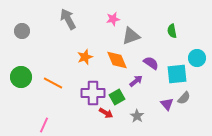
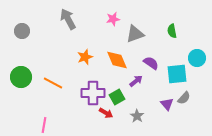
gray triangle: moved 4 px right, 2 px up
pink line: rotated 14 degrees counterclockwise
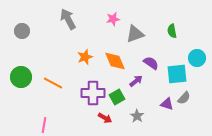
orange diamond: moved 2 px left, 1 px down
purple triangle: rotated 32 degrees counterclockwise
red arrow: moved 1 px left, 5 px down
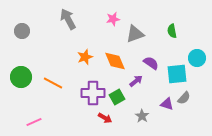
gray star: moved 5 px right
pink line: moved 10 px left, 3 px up; rotated 56 degrees clockwise
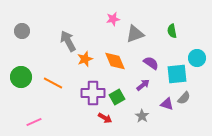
gray arrow: moved 22 px down
orange star: moved 2 px down
purple arrow: moved 7 px right, 4 px down
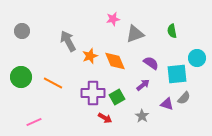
orange star: moved 5 px right, 3 px up
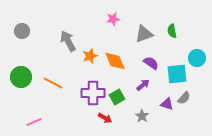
gray triangle: moved 9 px right
